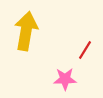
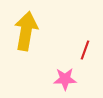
red line: rotated 12 degrees counterclockwise
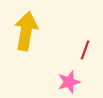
pink star: moved 4 px right, 3 px down; rotated 15 degrees counterclockwise
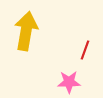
pink star: rotated 15 degrees clockwise
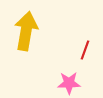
pink star: moved 1 px down
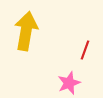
pink star: rotated 20 degrees counterclockwise
